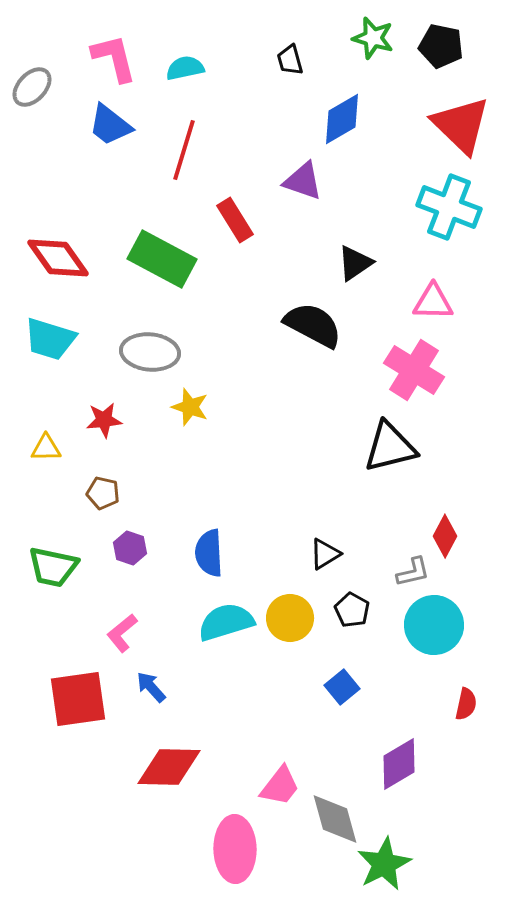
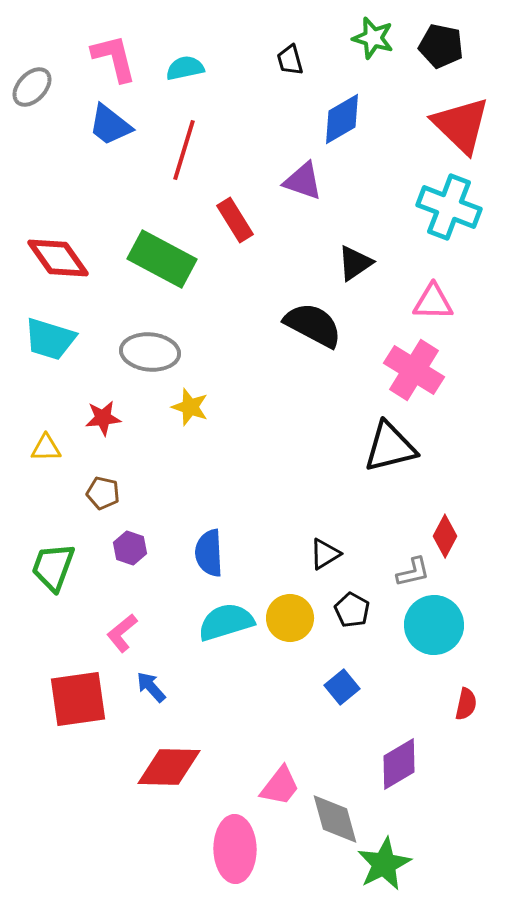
red star at (104, 420): moved 1 px left, 2 px up
green trapezoid at (53, 567): rotated 98 degrees clockwise
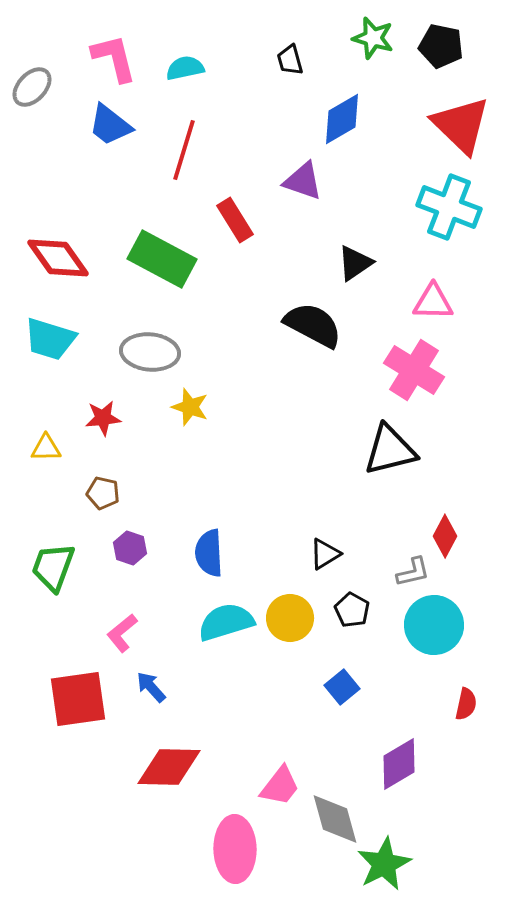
black triangle at (390, 447): moved 3 px down
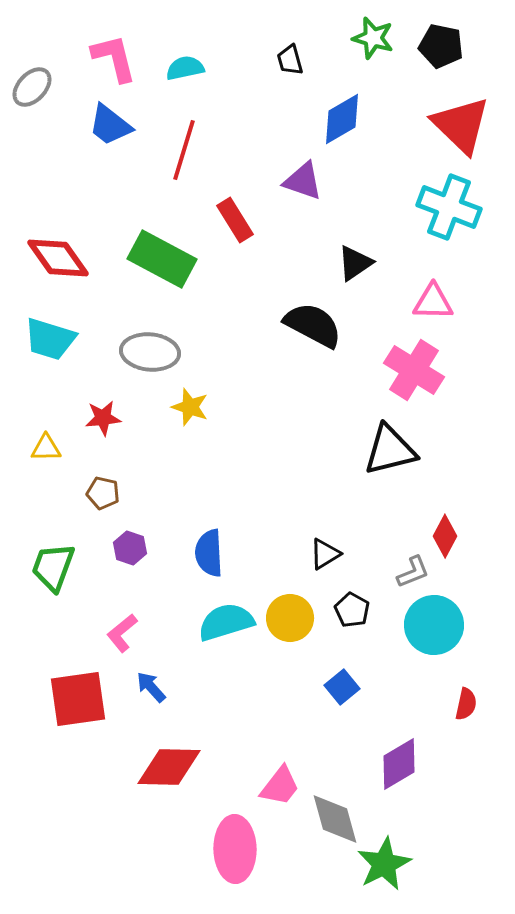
gray L-shape at (413, 572): rotated 9 degrees counterclockwise
